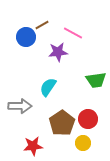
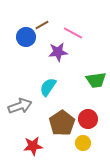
gray arrow: rotated 20 degrees counterclockwise
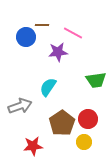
brown line: rotated 32 degrees clockwise
yellow circle: moved 1 px right, 1 px up
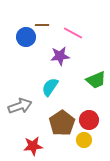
purple star: moved 2 px right, 4 px down
green trapezoid: rotated 15 degrees counterclockwise
cyan semicircle: moved 2 px right
red circle: moved 1 px right, 1 px down
yellow circle: moved 2 px up
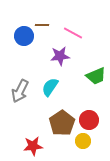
blue circle: moved 2 px left, 1 px up
green trapezoid: moved 4 px up
gray arrow: moved 15 px up; rotated 135 degrees clockwise
yellow circle: moved 1 px left, 1 px down
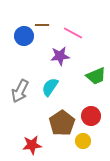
red circle: moved 2 px right, 4 px up
red star: moved 1 px left, 1 px up
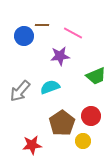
cyan semicircle: rotated 36 degrees clockwise
gray arrow: rotated 15 degrees clockwise
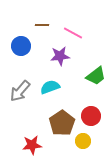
blue circle: moved 3 px left, 10 px down
green trapezoid: rotated 15 degrees counterclockwise
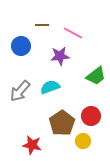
red star: rotated 18 degrees clockwise
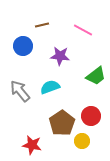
brown line: rotated 16 degrees counterclockwise
pink line: moved 10 px right, 3 px up
blue circle: moved 2 px right
purple star: rotated 12 degrees clockwise
gray arrow: rotated 100 degrees clockwise
yellow circle: moved 1 px left
